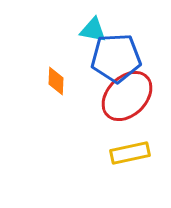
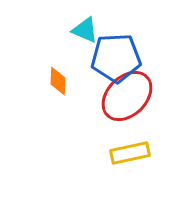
cyan triangle: moved 8 px left; rotated 12 degrees clockwise
orange diamond: moved 2 px right
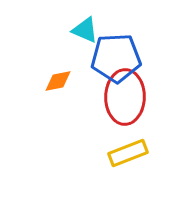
orange diamond: rotated 76 degrees clockwise
red ellipse: moved 2 px left, 1 px down; rotated 44 degrees counterclockwise
yellow rectangle: moved 2 px left; rotated 9 degrees counterclockwise
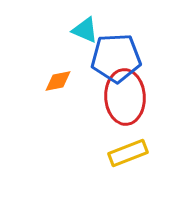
red ellipse: rotated 4 degrees counterclockwise
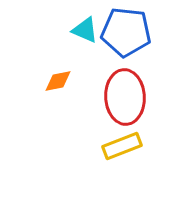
blue pentagon: moved 10 px right, 26 px up; rotated 9 degrees clockwise
yellow rectangle: moved 6 px left, 7 px up
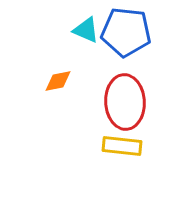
cyan triangle: moved 1 px right
red ellipse: moved 5 px down
yellow rectangle: rotated 27 degrees clockwise
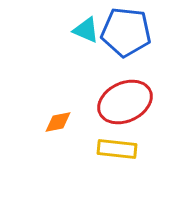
orange diamond: moved 41 px down
red ellipse: rotated 68 degrees clockwise
yellow rectangle: moved 5 px left, 3 px down
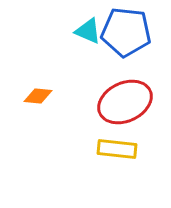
cyan triangle: moved 2 px right, 1 px down
orange diamond: moved 20 px left, 26 px up; rotated 16 degrees clockwise
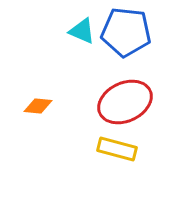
cyan triangle: moved 6 px left
orange diamond: moved 10 px down
yellow rectangle: rotated 9 degrees clockwise
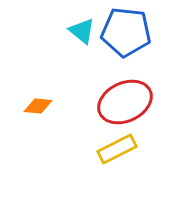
cyan triangle: rotated 16 degrees clockwise
yellow rectangle: rotated 42 degrees counterclockwise
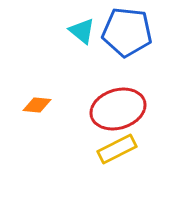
blue pentagon: moved 1 px right
red ellipse: moved 7 px left, 7 px down; rotated 8 degrees clockwise
orange diamond: moved 1 px left, 1 px up
